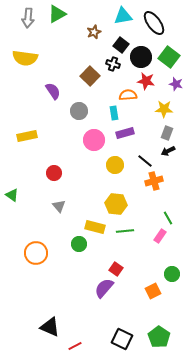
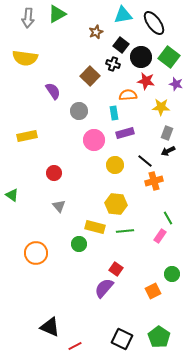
cyan triangle at (123, 16): moved 1 px up
brown star at (94, 32): moved 2 px right
yellow star at (164, 109): moved 3 px left, 2 px up
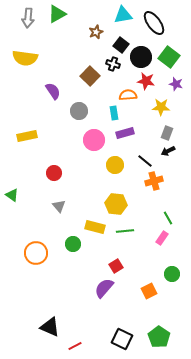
pink rectangle at (160, 236): moved 2 px right, 2 px down
green circle at (79, 244): moved 6 px left
red square at (116, 269): moved 3 px up; rotated 24 degrees clockwise
orange square at (153, 291): moved 4 px left
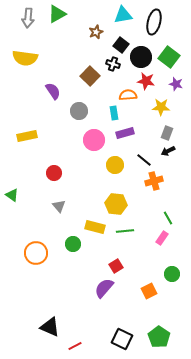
black ellipse at (154, 23): moved 1 px up; rotated 50 degrees clockwise
black line at (145, 161): moved 1 px left, 1 px up
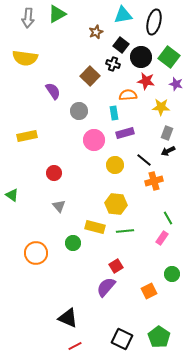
green circle at (73, 244): moved 1 px up
purple semicircle at (104, 288): moved 2 px right, 1 px up
black triangle at (50, 327): moved 18 px right, 9 px up
